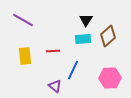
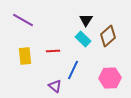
cyan rectangle: rotated 49 degrees clockwise
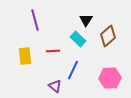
purple line: moved 12 px right; rotated 45 degrees clockwise
cyan rectangle: moved 5 px left
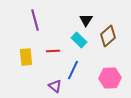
cyan rectangle: moved 1 px right, 1 px down
yellow rectangle: moved 1 px right, 1 px down
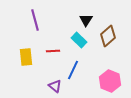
pink hexagon: moved 3 px down; rotated 25 degrees clockwise
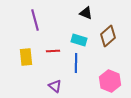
black triangle: moved 7 px up; rotated 40 degrees counterclockwise
cyan rectangle: rotated 28 degrees counterclockwise
blue line: moved 3 px right, 7 px up; rotated 24 degrees counterclockwise
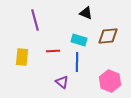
brown diamond: rotated 35 degrees clockwise
yellow rectangle: moved 4 px left; rotated 12 degrees clockwise
blue line: moved 1 px right, 1 px up
purple triangle: moved 7 px right, 4 px up
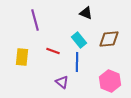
brown diamond: moved 1 px right, 3 px down
cyan rectangle: rotated 35 degrees clockwise
red line: rotated 24 degrees clockwise
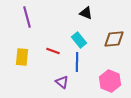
purple line: moved 8 px left, 3 px up
brown diamond: moved 5 px right
